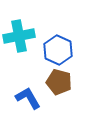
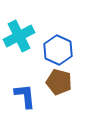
cyan cross: rotated 16 degrees counterclockwise
blue L-shape: moved 3 px left, 2 px up; rotated 24 degrees clockwise
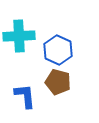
cyan cross: rotated 24 degrees clockwise
brown pentagon: moved 1 px left
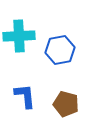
blue hexagon: moved 2 px right; rotated 24 degrees clockwise
brown pentagon: moved 8 px right, 22 px down
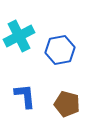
cyan cross: rotated 24 degrees counterclockwise
brown pentagon: moved 1 px right
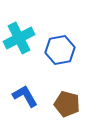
cyan cross: moved 2 px down
blue L-shape: rotated 24 degrees counterclockwise
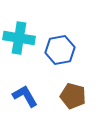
cyan cross: rotated 36 degrees clockwise
brown pentagon: moved 6 px right, 8 px up
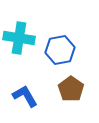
brown pentagon: moved 2 px left, 7 px up; rotated 20 degrees clockwise
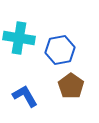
brown pentagon: moved 3 px up
